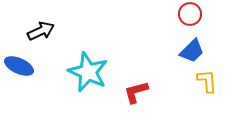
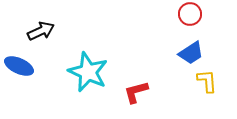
blue trapezoid: moved 1 px left, 2 px down; rotated 12 degrees clockwise
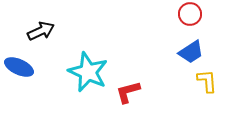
blue trapezoid: moved 1 px up
blue ellipse: moved 1 px down
red L-shape: moved 8 px left
